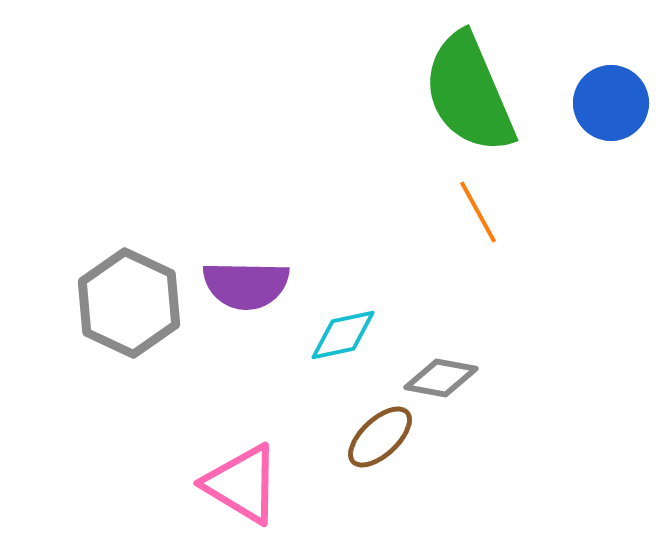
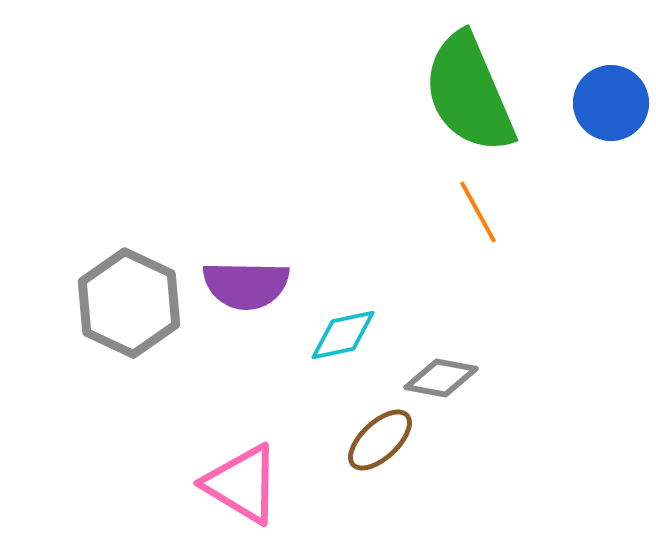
brown ellipse: moved 3 px down
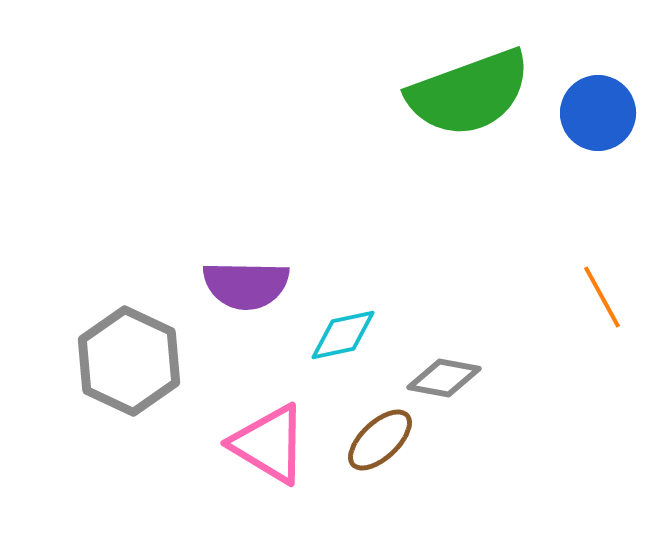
green semicircle: rotated 87 degrees counterclockwise
blue circle: moved 13 px left, 10 px down
orange line: moved 124 px right, 85 px down
gray hexagon: moved 58 px down
gray diamond: moved 3 px right
pink triangle: moved 27 px right, 40 px up
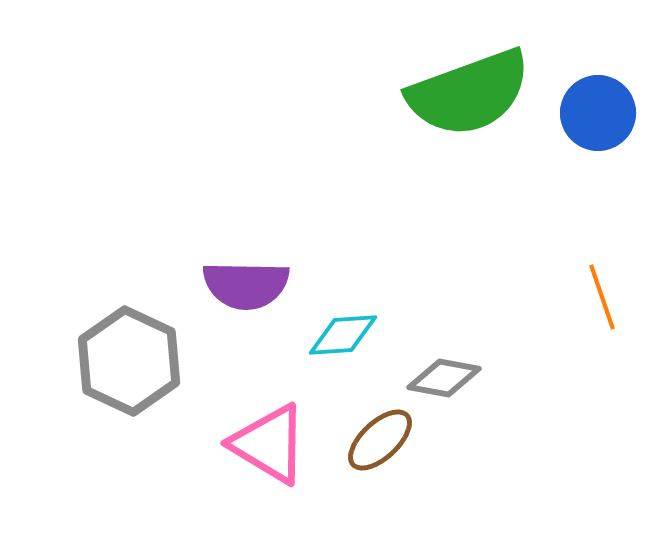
orange line: rotated 10 degrees clockwise
cyan diamond: rotated 8 degrees clockwise
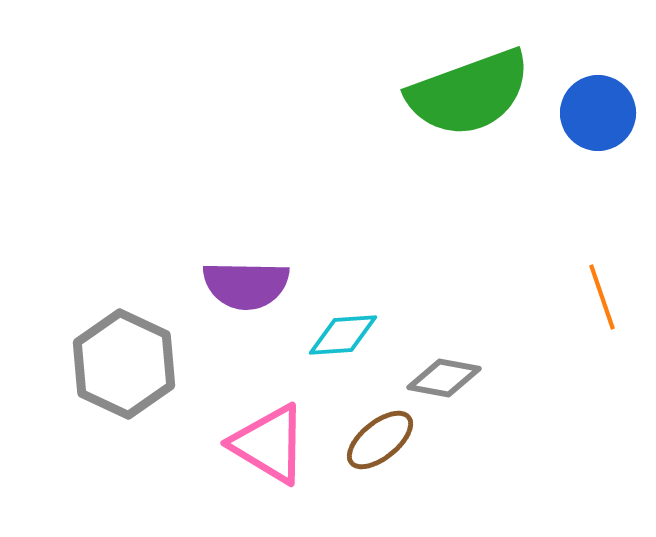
gray hexagon: moved 5 px left, 3 px down
brown ellipse: rotated 4 degrees clockwise
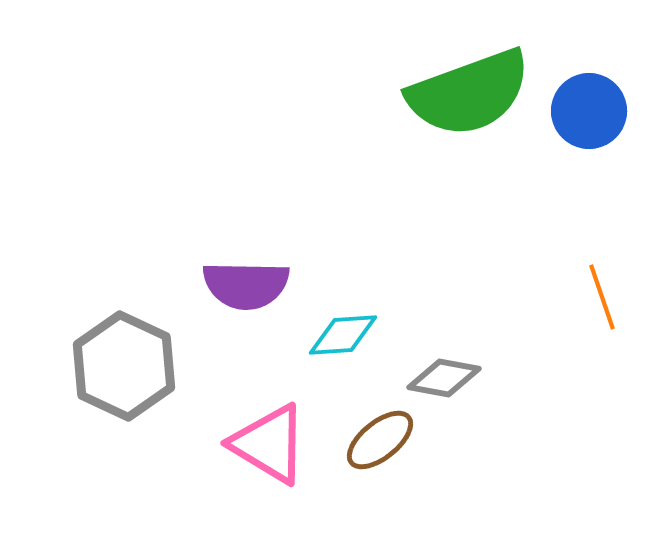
blue circle: moved 9 px left, 2 px up
gray hexagon: moved 2 px down
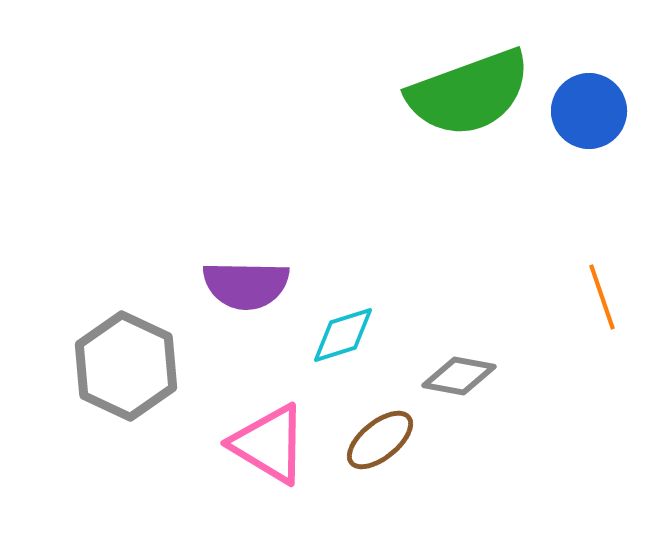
cyan diamond: rotated 14 degrees counterclockwise
gray hexagon: moved 2 px right
gray diamond: moved 15 px right, 2 px up
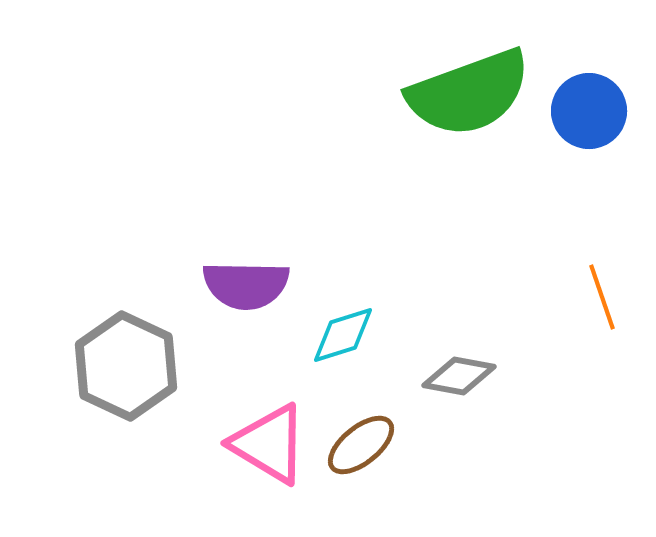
brown ellipse: moved 19 px left, 5 px down
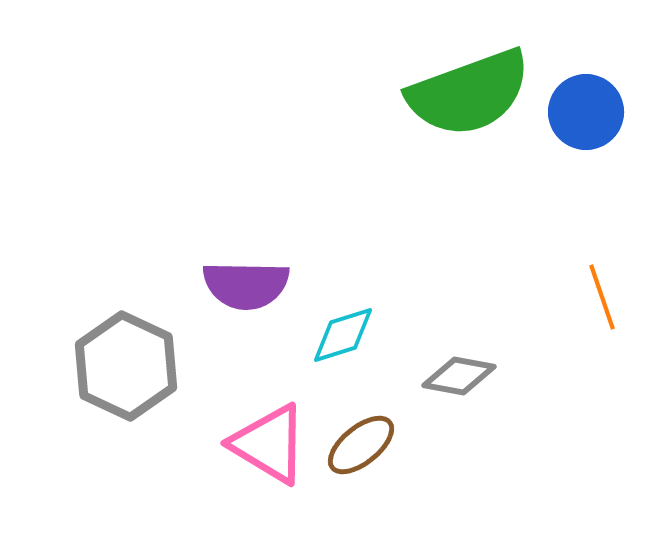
blue circle: moved 3 px left, 1 px down
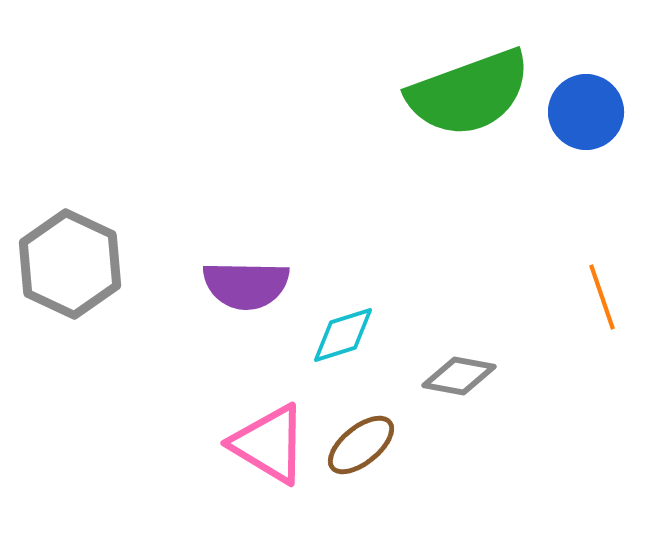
gray hexagon: moved 56 px left, 102 px up
